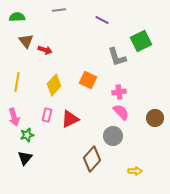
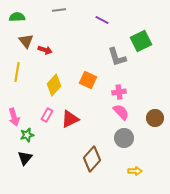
yellow line: moved 10 px up
pink rectangle: rotated 16 degrees clockwise
gray circle: moved 11 px right, 2 px down
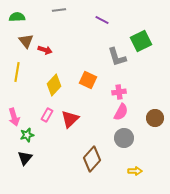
pink semicircle: rotated 72 degrees clockwise
red triangle: rotated 18 degrees counterclockwise
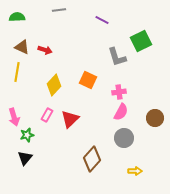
brown triangle: moved 4 px left, 6 px down; rotated 28 degrees counterclockwise
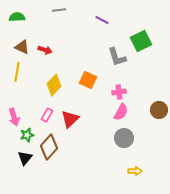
brown circle: moved 4 px right, 8 px up
brown diamond: moved 43 px left, 12 px up
